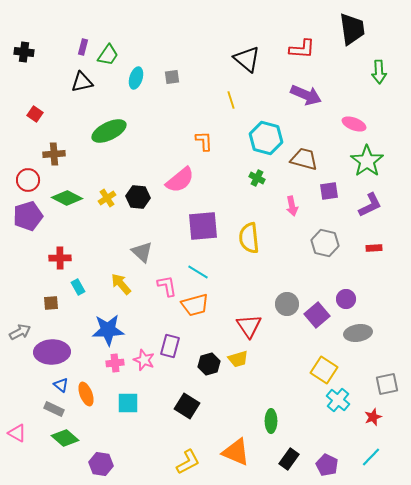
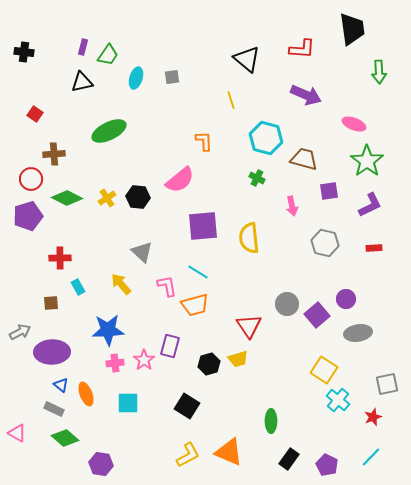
red circle at (28, 180): moved 3 px right, 1 px up
pink star at (144, 360): rotated 15 degrees clockwise
orange triangle at (236, 452): moved 7 px left
yellow L-shape at (188, 462): moved 7 px up
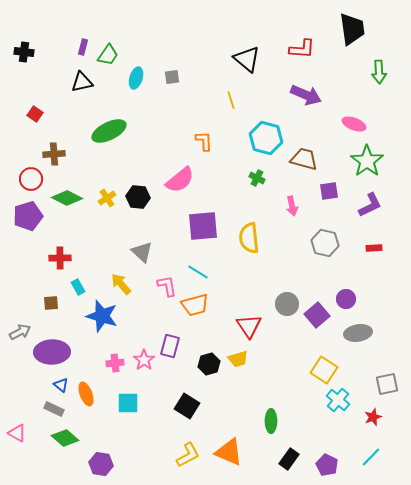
blue star at (108, 330): moved 6 px left, 14 px up; rotated 20 degrees clockwise
